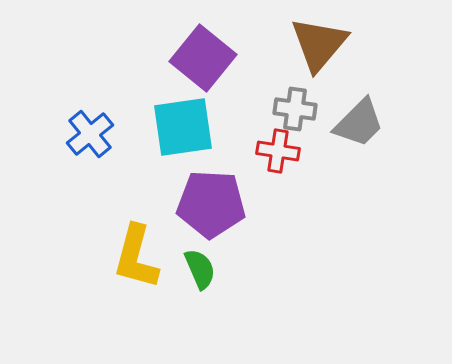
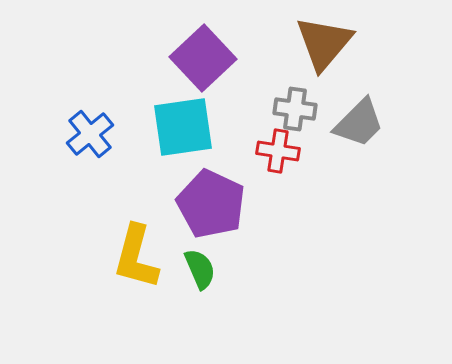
brown triangle: moved 5 px right, 1 px up
purple square: rotated 8 degrees clockwise
purple pentagon: rotated 22 degrees clockwise
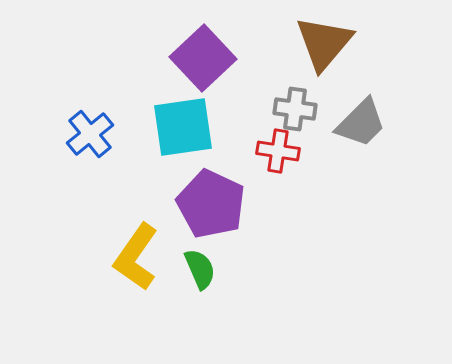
gray trapezoid: moved 2 px right
yellow L-shape: rotated 20 degrees clockwise
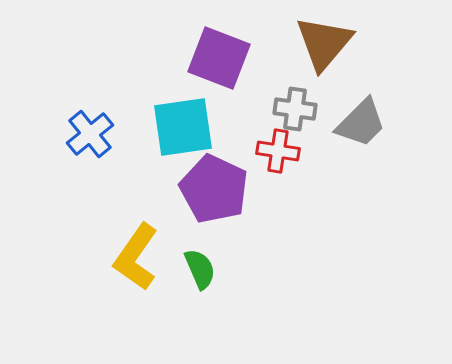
purple square: moved 16 px right; rotated 26 degrees counterclockwise
purple pentagon: moved 3 px right, 15 px up
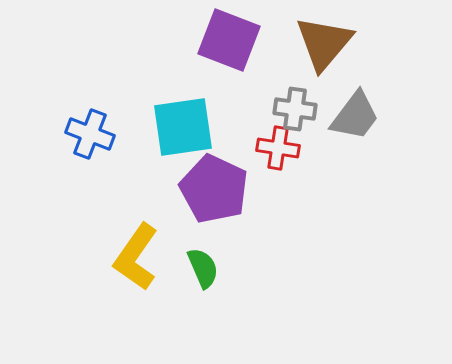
purple square: moved 10 px right, 18 px up
gray trapezoid: moved 6 px left, 7 px up; rotated 8 degrees counterclockwise
blue cross: rotated 30 degrees counterclockwise
red cross: moved 3 px up
green semicircle: moved 3 px right, 1 px up
